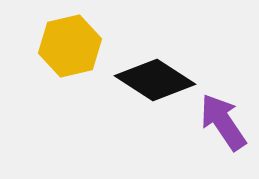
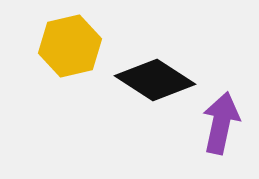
purple arrow: moved 2 px left, 1 px down; rotated 46 degrees clockwise
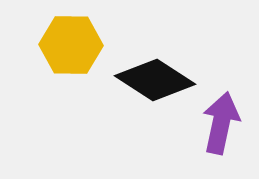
yellow hexagon: moved 1 px right, 1 px up; rotated 14 degrees clockwise
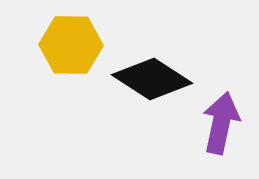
black diamond: moved 3 px left, 1 px up
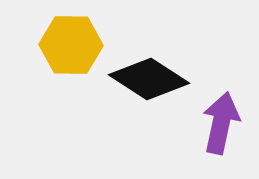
black diamond: moved 3 px left
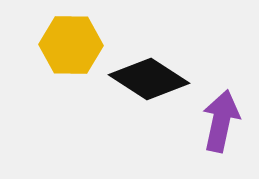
purple arrow: moved 2 px up
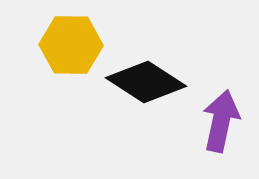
black diamond: moved 3 px left, 3 px down
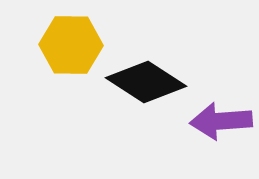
purple arrow: rotated 106 degrees counterclockwise
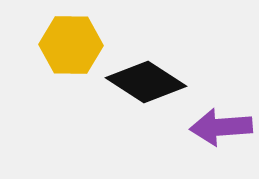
purple arrow: moved 6 px down
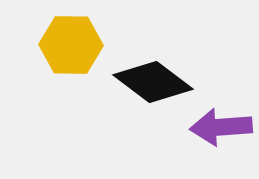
black diamond: moved 7 px right; rotated 4 degrees clockwise
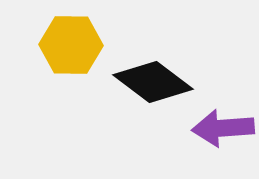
purple arrow: moved 2 px right, 1 px down
